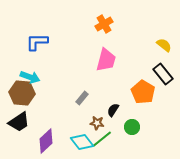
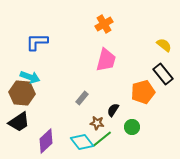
orange pentagon: rotated 25 degrees clockwise
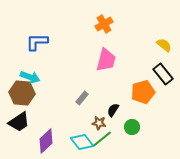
brown star: moved 2 px right
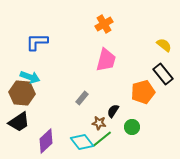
black semicircle: moved 1 px down
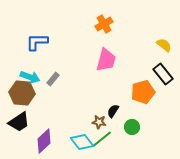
gray rectangle: moved 29 px left, 19 px up
brown star: moved 1 px up
purple diamond: moved 2 px left
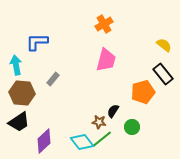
cyan arrow: moved 14 px left, 12 px up; rotated 120 degrees counterclockwise
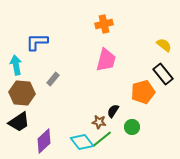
orange cross: rotated 18 degrees clockwise
